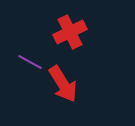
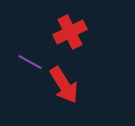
red arrow: moved 1 px right, 1 px down
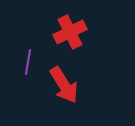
purple line: moved 2 px left; rotated 70 degrees clockwise
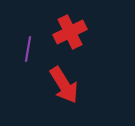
purple line: moved 13 px up
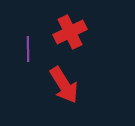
purple line: rotated 10 degrees counterclockwise
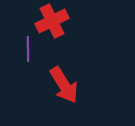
red cross: moved 18 px left, 11 px up
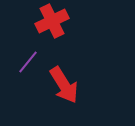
purple line: moved 13 px down; rotated 40 degrees clockwise
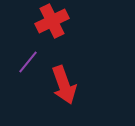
red arrow: rotated 12 degrees clockwise
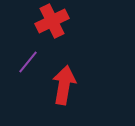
red arrow: rotated 150 degrees counterclockwise
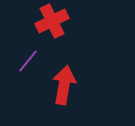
purple line: moved 1 px up
